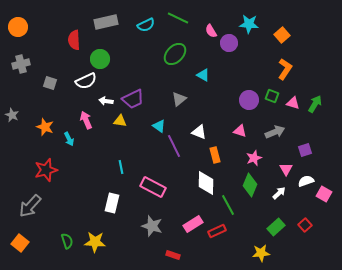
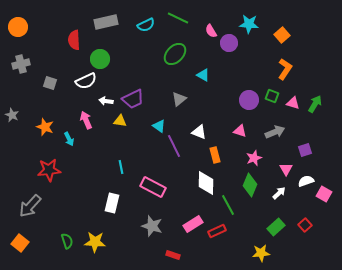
red star at (46, 170): moved 3 px right; rotated 10 degrees clockwise
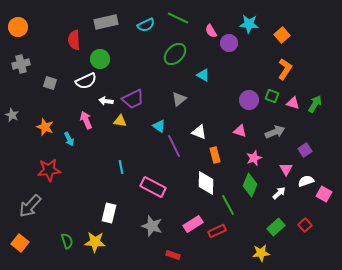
purple square at (305, 150): rotated 16 degrees counterclockwise
white rectangle at (112, 203): moved 3 px left, 10 px down
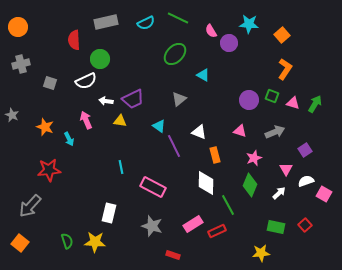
cyan semicircle at (146, 25): moved 2 px up
green rectangle at (276, 227): rotated 54 degrees clockwise
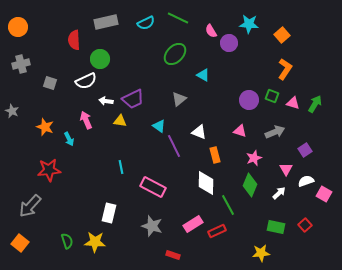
gray star at (12, 115): moved 4 px up
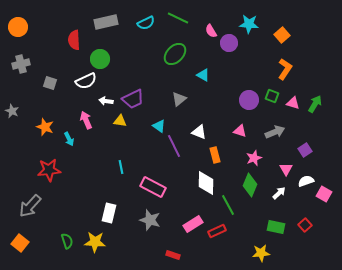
gray star at (152, 226): moved 2 px left, 6 px up
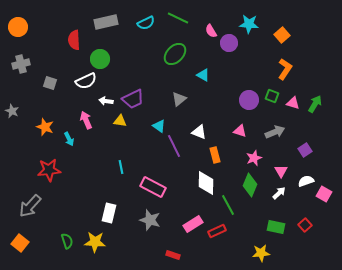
pink triangle at (286, 169): moved 5 px left, 2 px down
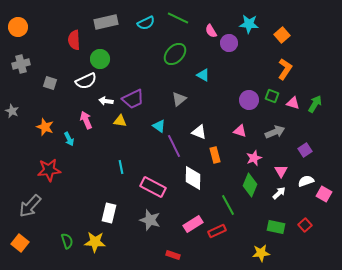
white diamond at (206, 183): moved 13 px left, 5 px up
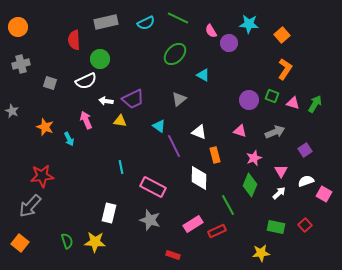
red star at (49, 170): moved 7 px left, 6 px down
white diamond at (193, 178): moved 6 px right
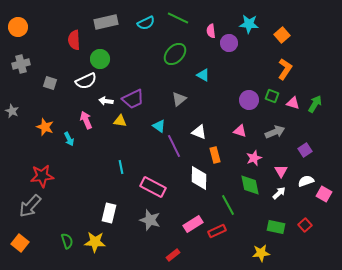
pink semicircle at (211, 31): rotated 24 degrees clockwise
green diamond at (250, 185): rotated 35 degrees counterclockwise
red rectangle at (173, 255): rotated 56 degrees counterclockwise
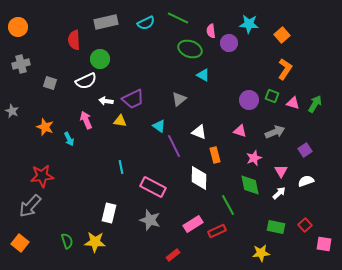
green ellipse at (175, 54): moved 15 px right, 5 px up; rotated 65 degrees clockwise
pink square at (324, 194): moved 50 px down; rotated 21 degrees counterclockwise
